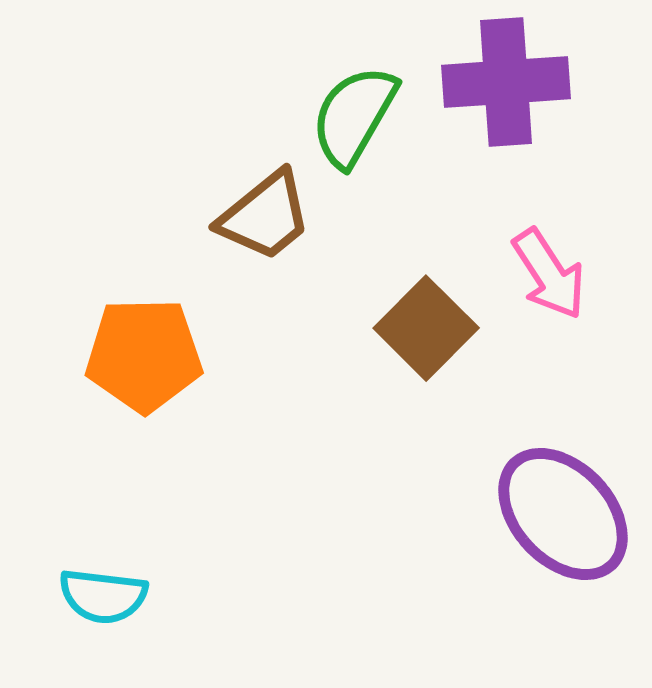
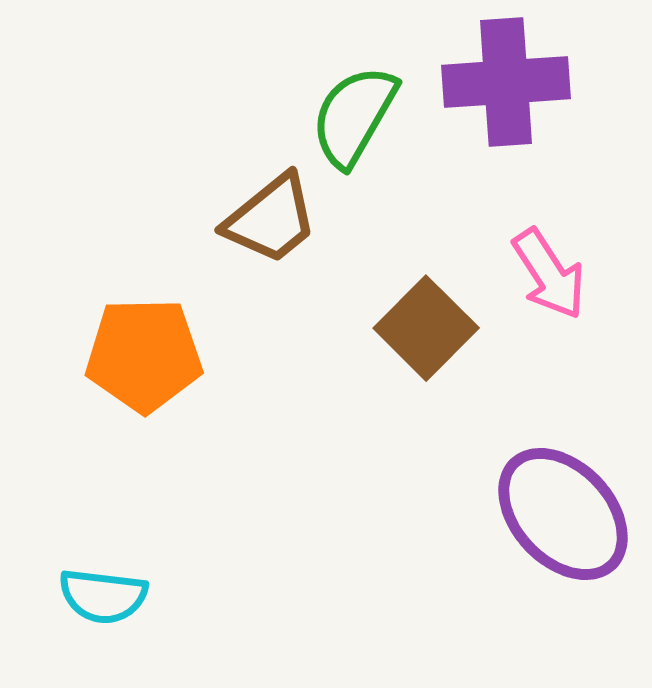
brown trapezoid: moved 6 px right, 3 px down
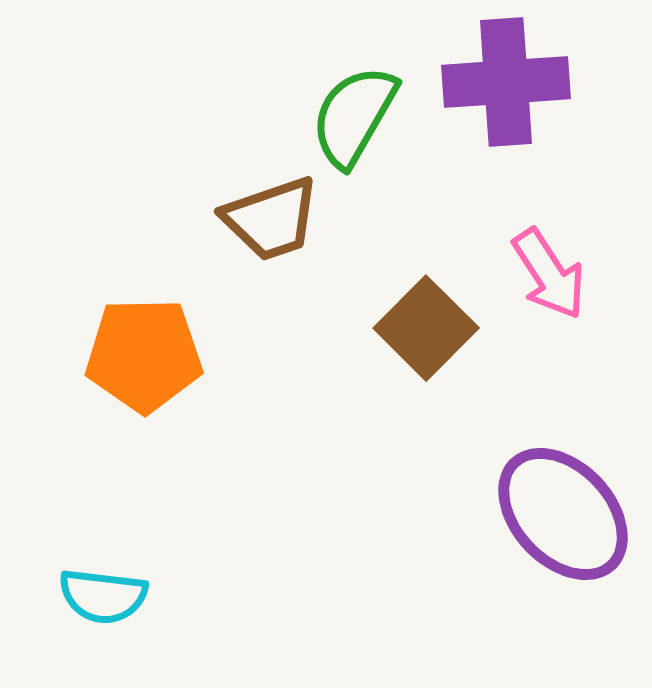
brown trapezoid: rotated 20 degrees clockwise
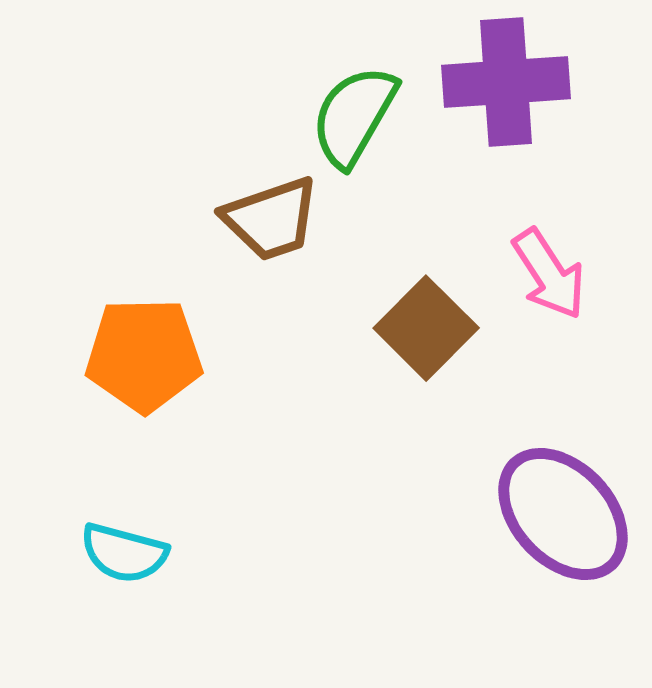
cyan semicircle: moved 21 px right, 43 px up; rotated 8 degrees clockwise
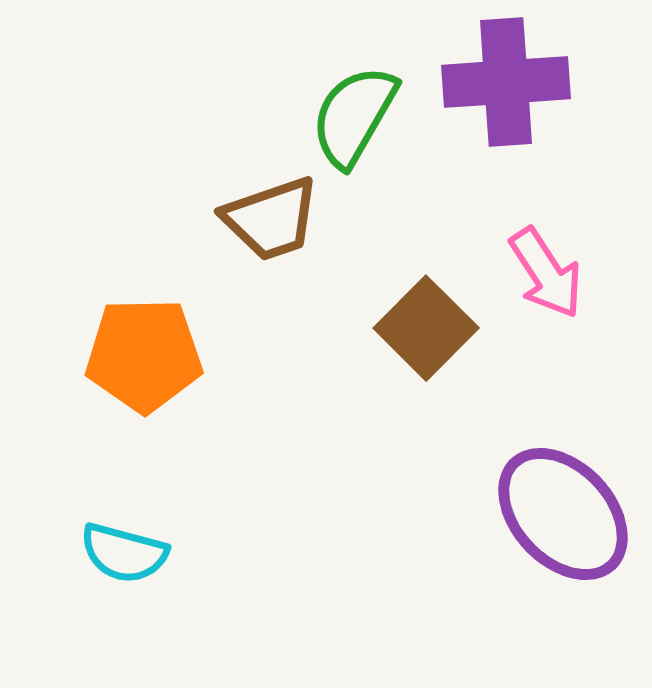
pink arrow: moved 3 px left, 1 px up
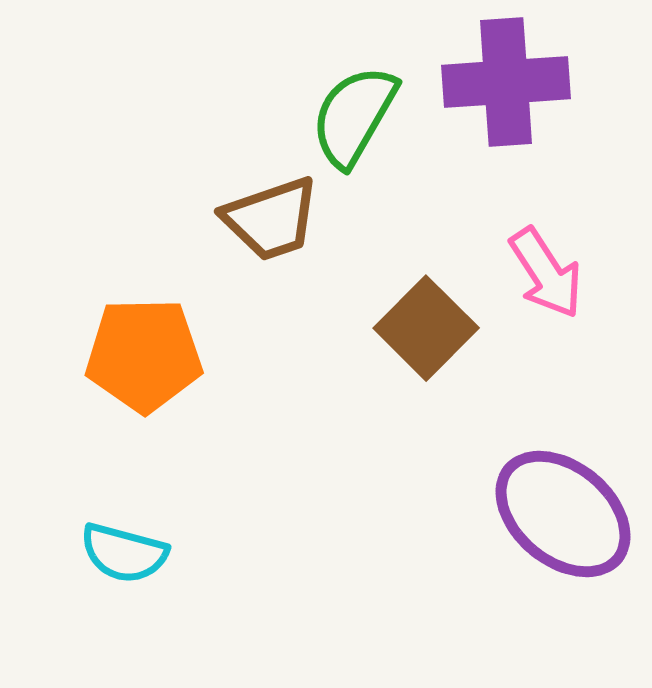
purple ellipse: rotated 7 degrees counterclockwise
